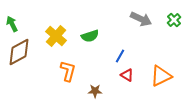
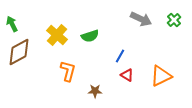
yellow cross: moved 1 px right, 1 px up
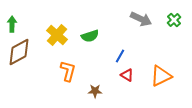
green arrow: rotated 28 degrees clockwise
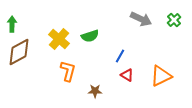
yellow cross: moved 2 px right, 4 px down
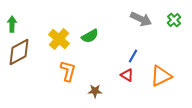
green semicircle: rotated 12 degrees counterclockwise
blue line: moved 13 px right
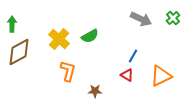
green cross: moved 1 px left, 2 px up
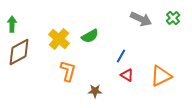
blue line: moved 12 px left
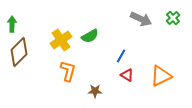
yellow cross: moved 2 px right, 1 px down; rotated 15 degrees clockwise
brown diamond: rotated 16 degrees counterclockwise
